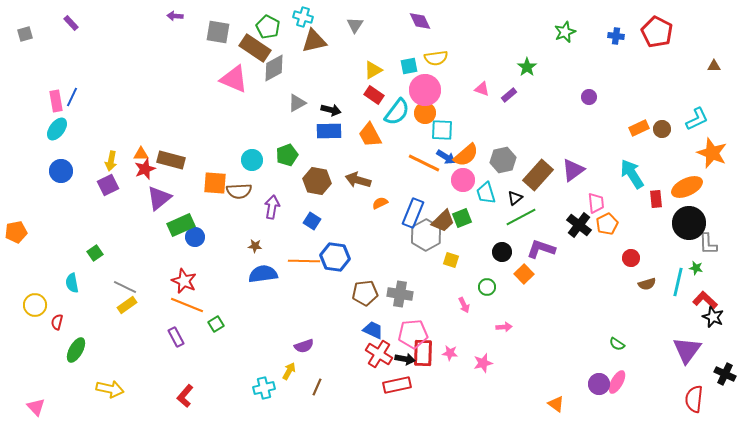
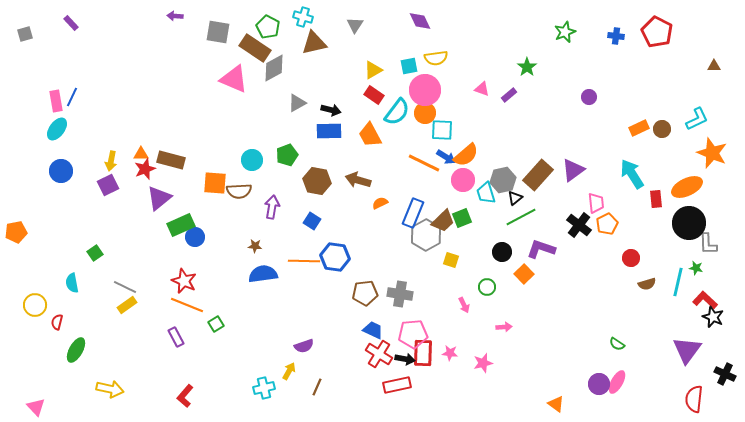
brown triangle at (314, 41): moved 2 px down
gray hexagon at (503, 160): moved 20 px down
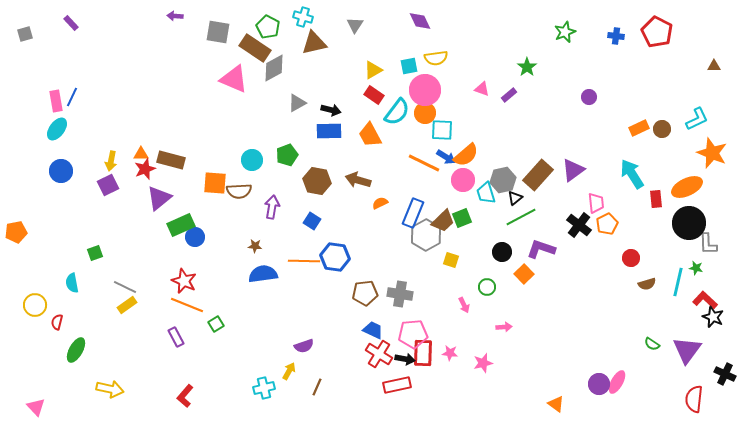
green square at (95, 253): rotated 14 degrees clockwise
green semicircle at (617, 344): moved 35 px right
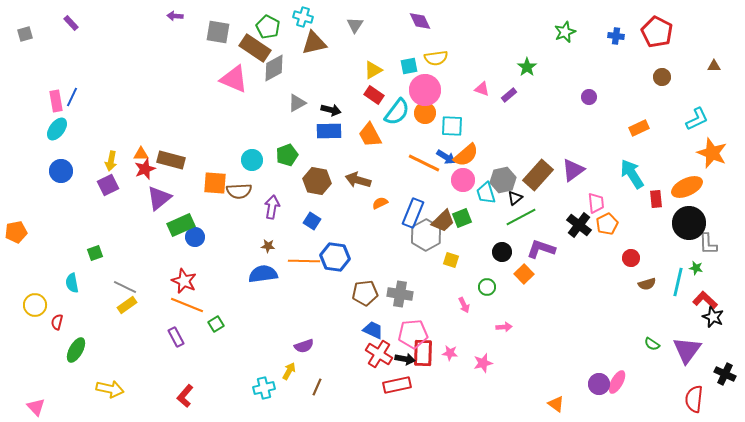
brown circle at (662, 129): moved 52 px up
cyan square at (442, 130): moved 10 px right, 4 px up
brown star at (255, 246): moved 13 px right
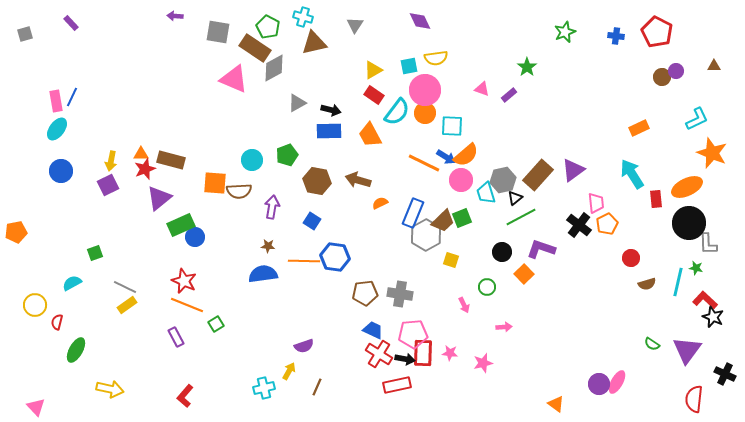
purple circle at (589, 97): moved 87 px right, 26 px up
pink circle at (463, 180): moved 2 px left
cyan semicircle at (72, 283): rotated 72 degrees clockwise
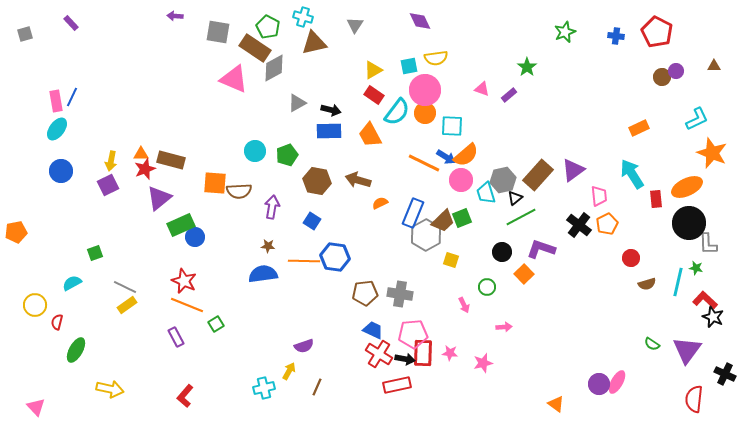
cyan circle at (252, 160): moved 3 px right, 9 px up
pink trapezoid at (596, 203): moved 3 px right, 7 px up
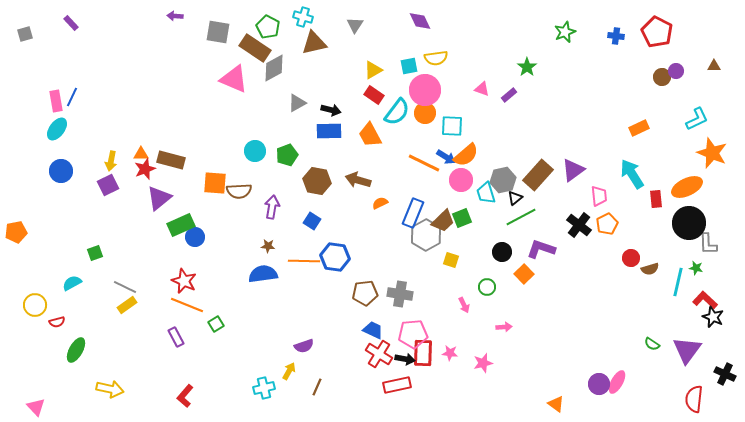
brown semicircle at (647, 284): moved 3 px right, 15 px up
red semicircle at (57, 322): rotated 119 degrees counterclockwise
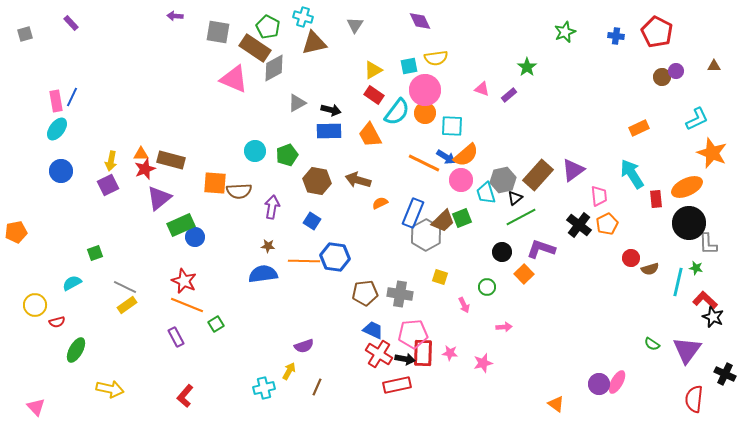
yellow square at (451, 260): moved 11 px left, 17 px down
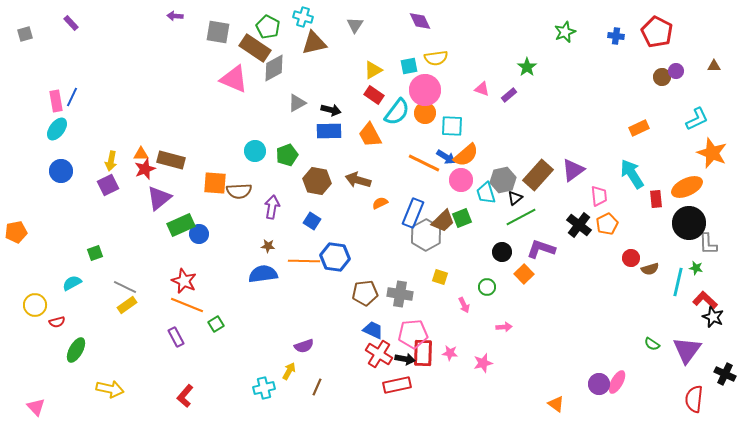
blue circle at (195, 237): moved 4 px right, 3 px up
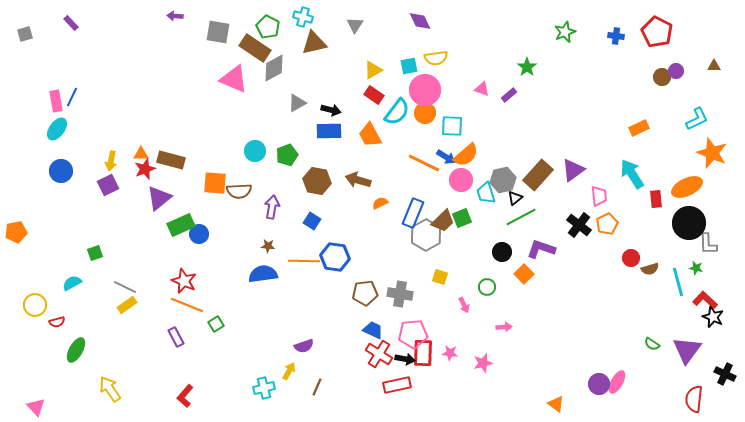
cyan line at (678, 282): rotated 28 degrees counterclockwise
yellow arrow at (110, 389): rotated 136 degrees counterclockwise
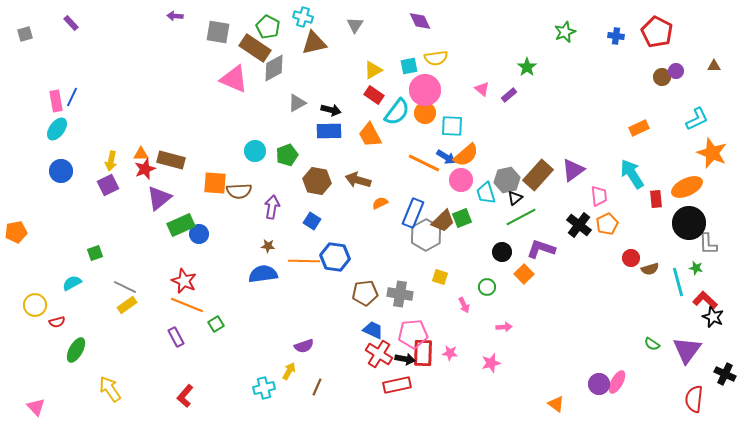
pink triangle at (482, 89): rotated 21 degrees clockwise
gray hexagon at (503, 180): moved 4 px right
pink star at (483, 363): moved 8 px right
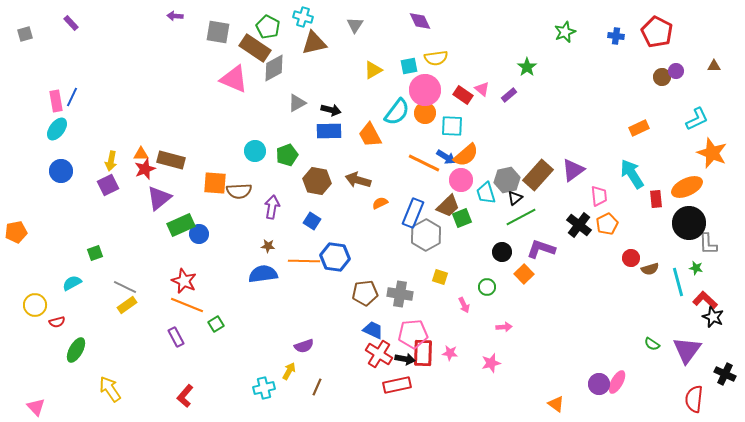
red rectangle at (374, 95): moved 89 px right
brown trapezoid at (443, 221): moved 5 px right, 15 px up
